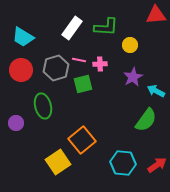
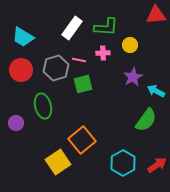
pink cross: moved 3 px right, 11 px up
cyan hexagon: rotated 25 degrees clockwise
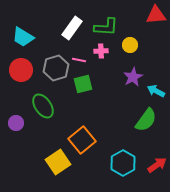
pink cross: moved 2 px left, 2 px up
green ellipse: rotated 20 degrees counterclockwise
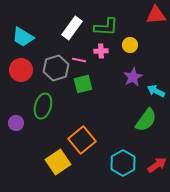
green ellipse: rotated 50 degrees clockwise
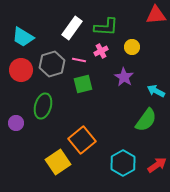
yellow circle: moved 2 px right, 2 px down
pink cross: rotated 24 degrees counterclockwise
gray hexagon: moved 4 px left, 4 px up
purple star: moved 9 px left; rotated 12 degrees counterclockwise
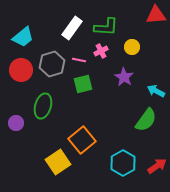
cyan trapezoid: rotated 70 degrees counterclockwise
red arrow: moved 1 px down
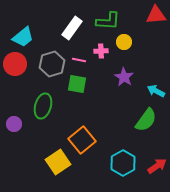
green L-shape: moved 2 px right, 6 px up
yellow circle: moved 8 px left, 5 px up
pink cross: rotated 24 degrees clockwise
red circle: moved 6 px left, 6 px up
green square: moved 6 px left; rotated 24 degrees clockwise
purple circle: moved 2 px left, 1 px down
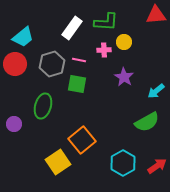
green L-shape: moved 2 px left, 1 px down
pink cross: moved 3 px right, 1 px up
cyan arrow: rotated 66 degrees counterclockwise
green semicircle: moved 1 px right, 2 px down; rotated 25 degrees clockwise
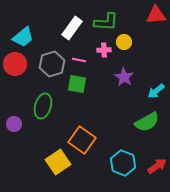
orange square: rotated 16 degrees counterclockwise
cyan hexagon: rotated 10 degrees counterclockwise
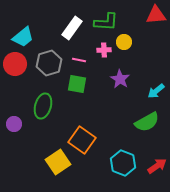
gray hexagon: moved 3 px left, 1 px up
purple star: moved 4 px left, 2 px down
